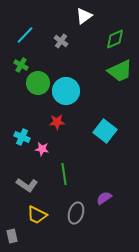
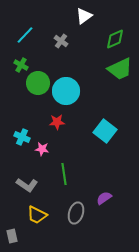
green trapezoid: moved 2 px up
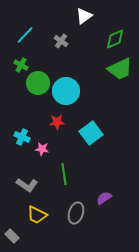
cyan square: moved 14 px left, 2 px down; rotated 15 degrees clockwise
gray rectangle: rotated 32 degrees counterclockwise
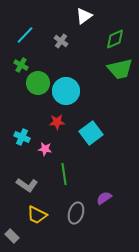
green trapezoid: rotated 12 degrees clockwise
pink star: moved 3 px right
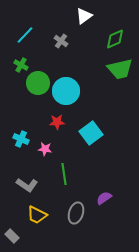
cyan cross: moved 1 px left, 2 px down
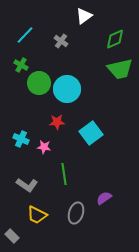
green circle: moved 1 px right
cyan circle: moved 1 px right, 2 px up
pink star: moved 1 px left, 2 px up
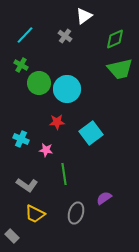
gray cross: moved 4 px right, 5 px up
pink star: moved 2 px right, 3 px down
yellow trapezoid: moved 2 px left, 1 px up
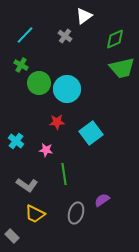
green trapezoid: moved 2 px right, 1 px up
cyan cross: moved 5 px left, 2 px down; rotated 14 degrees clockwise
purple semicircle: moved 2 px left, 2 px down
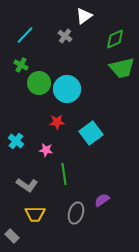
yellow trapezoid: rotated 25 degrees counterclockwise
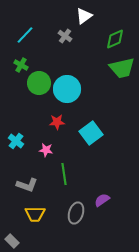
gray L-shape: rotated 15 degrees counterclockwise
gray rectangle: moved 5 px down
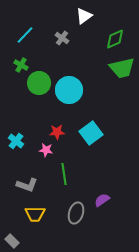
gray cross: moved 3 px left, 2 px down
cyan circle: moved 2 px right, 1 px down
red star: moved 10 px down
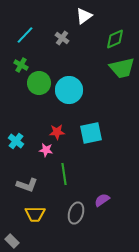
cyan square: rotated 25 degrees clockwise
